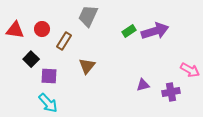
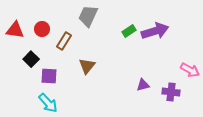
purple cross: rotated 18 degrees clockwise
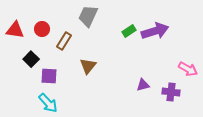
brown triangle: moved 1 px right
pink arrow: moved 2 px left, 1 px up
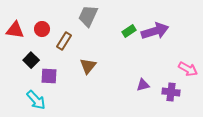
black square: moved 1 px down
cyan arrow: moved 12 px left, 3 px up
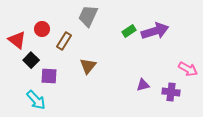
red triangle: moved 2 px right, 10 px down; rotated 30 degrees clockwise
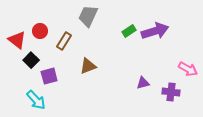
red circle: moved 2 px left, 2 px down
brown triangle: rotated 30 degrees clockwise
purple square: rotated 18 degrees counterclockwise
purple triangle: moved 2 px up
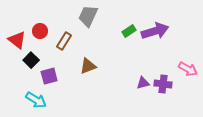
purple cross: moved 8 px left, 8 px up
cyan arrow: rotated 15 degrees counterclockwise
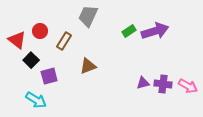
pink arrow: moved 17 px down
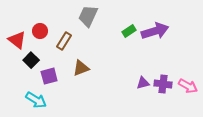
brown triangle: moved 7 px left, 2 px down
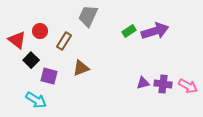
purple square: rotated 30 degrees clockwise
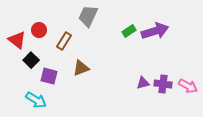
red circle: moved 1 px left, 1 px up
